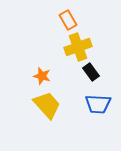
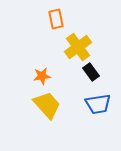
orange rectangle: moved 12 px left, 1 px up; rotated 18 degrees clockwise
yellow cross: rotated 16 degrees counterclockwise
orange star: rotated 24 degrees counterclockwise
blue trapezoid: rotated 12 degrees counterclockwise
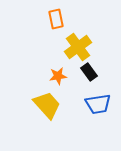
black rectangle: moved 2 px left
orange star: moved 16 px right
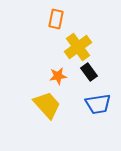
orange rectangle: rotated 24 degrees clockwise
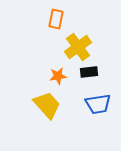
black rectangle: rotated 60 degrees counterclockwise
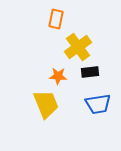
black rectangle: moved 1 px right
orange star: rotated 12 degrees clockwise
yellow trapezoid: moved 1 px left, 1 px up; rotated 20 degrees clockwise
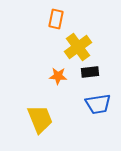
yellow trapezoid: moved 6 px left, 15 px down
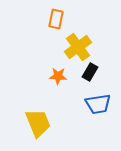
black rectangle: rotated 54 degrees counterclockwise
yellow trapezoid: moved 2 px left, 4 px down
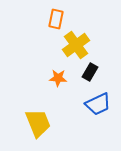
yellow cross: moved 2 px left, 2 px up
orange star: moved 2 px down
blue trapezoid: rotated 16 degrees counterclockwise
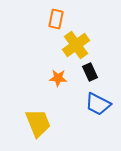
black rectangle: rotated 54 degrees counterclockwise
blue trapezoid: rotated 52 degrees clockwise
